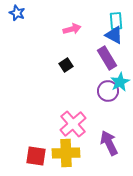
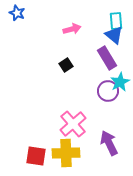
blue triangle: rotated 12 degrees clockwise
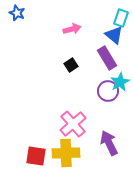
cyan rectangle: moved 5 px right, 3 px up; rotated 24 degrees clockwise
black square: moved 5 px right
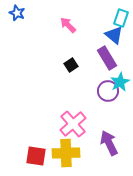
pink arrow: moved 4 px left, 4 px up; rotated 120 degrees counterclockwise
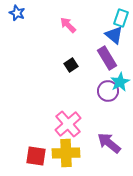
pink cross: moved 5 px left
purple arrow: rotated 25 degrees counterclockwise
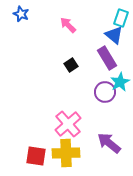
blue star: moved 4 px right, 1 px down
purple circle: moved 3 px left, 1 px down
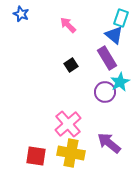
yellow cross: moved 5 px right; rotated 12 degrees clockwise
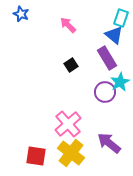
yellow cross: rotated 28 degrees clockwise
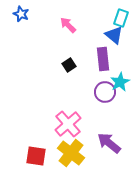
purple rectangle: moved 4 px left, 1 px down; rotated 25 degrees clockwise
black square: moved 2 px left
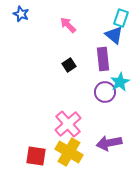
purple arrow: rotated 50 degrees counterclockwise
yellow cross: moved 2 px left, 1 px up; rotated 8 degrees counterclockwise
